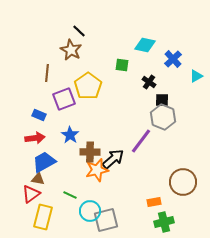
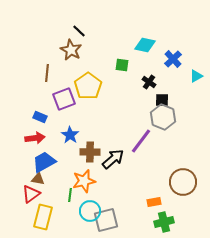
blue rectangle: moved 1 px right, 2 px down
orange star: moved 13 px left, 11 px down
green line: rotated 72 degrees clockwise
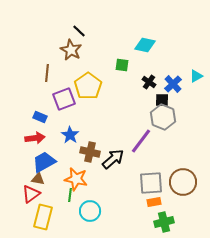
blue cross: moved 25 px down
brown cross: rotated 12 degrees clockwise
orange star: moved 8 px left, 2 px up; rotated 25 degrees clockwise
gray square: moved 45 px right, 37 px up; rotated 10 degrees clockwise
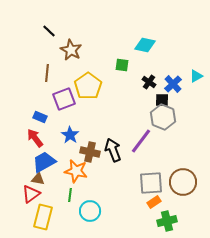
black line: moved 30 px left
red arrow: rotated 120 degrees counterclockwise
black arrow: moved 9 px up; rotated 70 degrees counterclockwise
orange star: moved 8 px up
orange rectangle: rotated 24 degrees counterclockwise
green cross: moved 3 px right, 1 px up
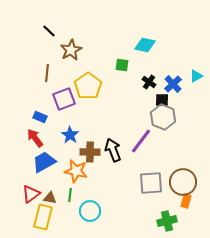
brown star: rotated 15 degrees clockwise
brown cross: rotated 12 degrees counterclockwise
brown triangle: moved 12 px right, 19 px down
orange rectangle: moved 32 px right, 1 px up; rotated 40 degrees counterclockwise
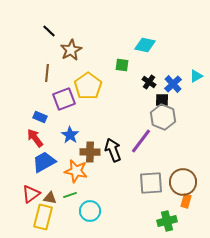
green line: rotated 64 degrees clockwise
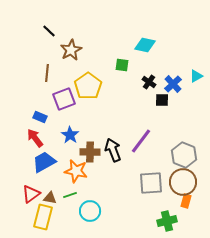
gray hexagon: moved 21 px right, 38 px down
